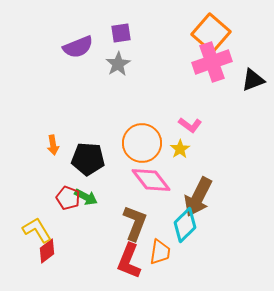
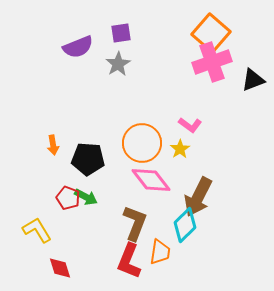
red diamond: moved 13 px right, 17 px down; rotated 70 degrees counterclockwise
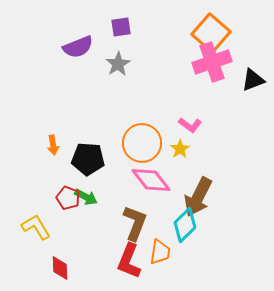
purple square: moved 6 px up
yellow L-shape: moved 1 px left, 3 px up
red diamond: rotated 15 degrees clockwise
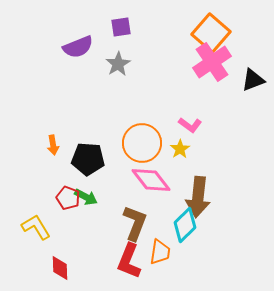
pink cross: rotated 15 degrees counterclockwise
brown arrow: rotated 21 degrees counterclockwise
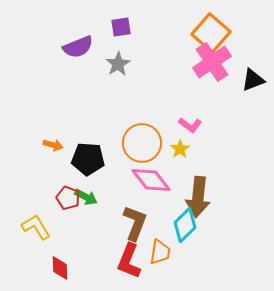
orange arrow: rotated 66 degrees counterclockwise
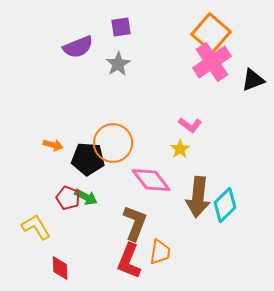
orange circle: moved 29 px left
cyan diamond: moved 40 px right, 20 px up
